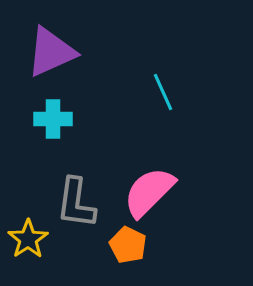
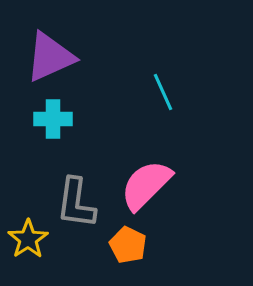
purple triangle: moved 1 px left, 5 px down
pink semicircle: moved 3 px left, 7 px up
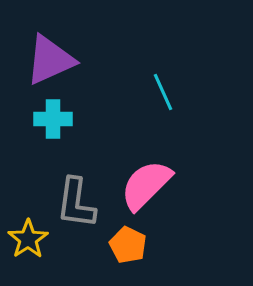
purple triangle: moved 3 px down
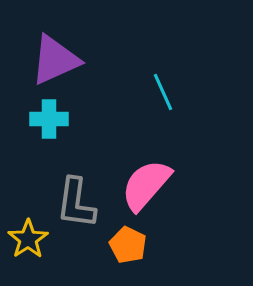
purple triangle: moved 5 px right
cyan cross: moved 4 px left
pink semicircle: rotated 4 degrees counterclockwise
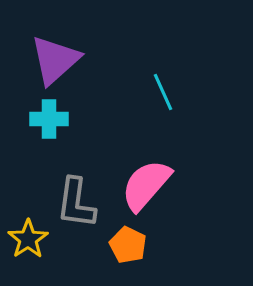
purple triangle: rotated 18 degrees counterclockwise
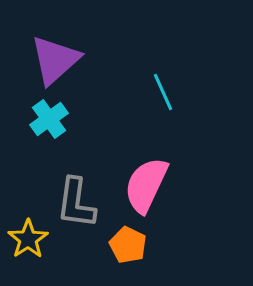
cyan cross: rotated 36 degrees counterclockwise
pink semicircle: rotated 16 degrees counterclockwise
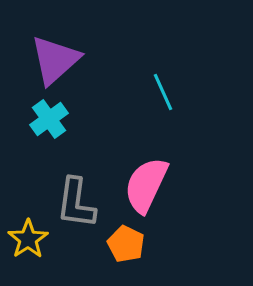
orange pentagon: moved 2 px left, 1 px up
